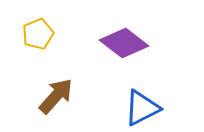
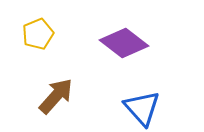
blue triangle: rotated 45 degrees counterclockwise
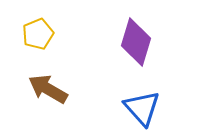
purple diamond: moved 12 px right, 1 px up; rotated 69 degrees clockwise
brown arrow: moved 8 px left, 7 px up; rotated 102 degrees counterclockwise
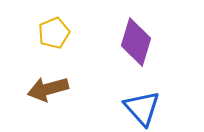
yellow pentagon: moved 16 px right, 1 px up
brown arrow: rotated 45 degrees counterclockwise
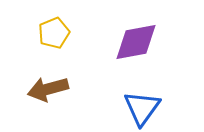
purple diamond: rotated 63 degrees clockwise
blue triangle: rotated 18 degrees clockwise
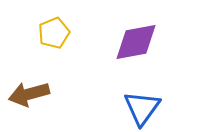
brown arrow: moved 19 px left, 5 px down
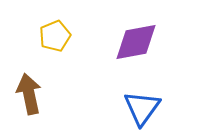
yellow pentagon: moved 1 px right, 3 px down
brown arrow: rotated 93 degrees clockwise
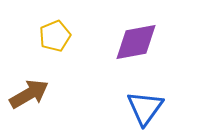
brown arrow: rotated 72 degrees clockwise
blue triangle: moved 3 px right
